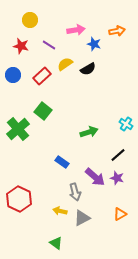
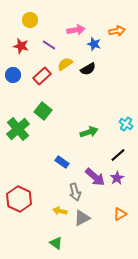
purple star: rotated 24 degrees clockwise
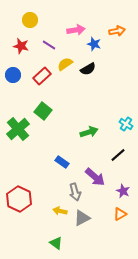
purple star: moved 6 px right, 13 px down; rotated 16 degrees counterclockwise
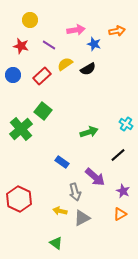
green cross: moved 3 px right
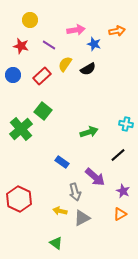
yellow semicircle: rotated 21 degrees counterclockwise
cyan cross: rotated 24 degrees counterclockwise
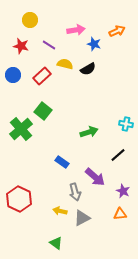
orange arrow: rotated 14 degrees counterclockwise
yellow semicircle: rotated 70 degrees clockwise
orange triangle: rotated 24 degrees clockwise
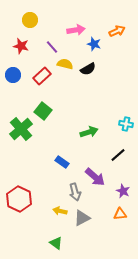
purple line: moved 3 px right, 2 px down; rotated 16 degrees clockwise
